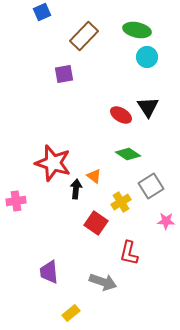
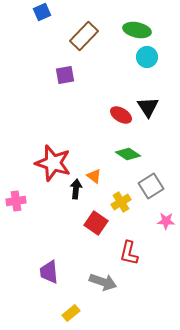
purple square: moved 1 px right, 1 px down
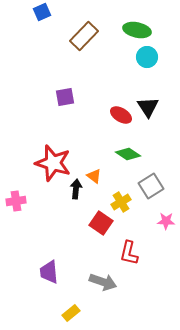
purple square: moved 22 px down
red square: moved 5 px right
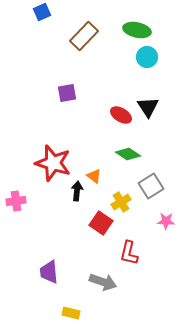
purple square: moved 2 px right, 4 px up
black arrow: moved 1 px right, 2 px down
yellow rectangle: rotated 54 degrees clockwise
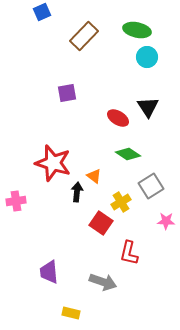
red ellipse: moved 3 px left, 3 px down
black arrow: moved 1 px down
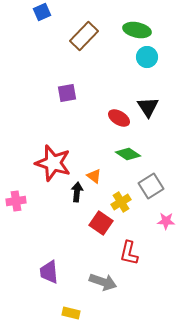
red ellipse: moved 1 px right
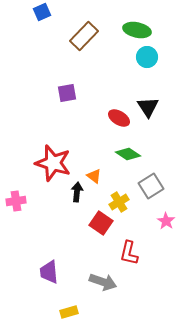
yellow cross: moved 2 px left
pink star: rotated 30 degrees clockwise
yellow rectangle: moved 2 px left, 1 px up; rotated 30 degrees counterclockwise
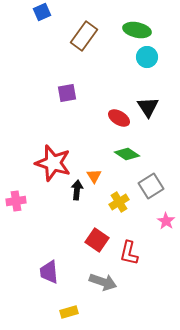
brown rectangle: rotated 8 degrees counterclockwise
green diamond: moved 1 px left
orange triangle: rotated 21 degrees clockwise
black arrow: moved 2 px up
red square: moved 4 px left, 17 px down
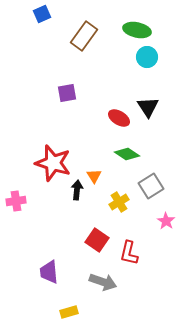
blue square: moved 2 px down
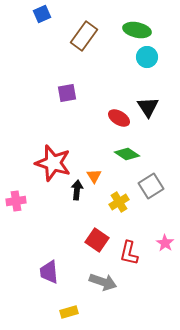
pink star: moved 1 px left, 22 px down
